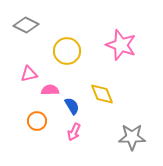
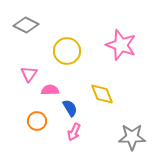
pink triangle: rotated 42 degrees counterclockwise
blue semicircle: moved 2 px left, 2 px down
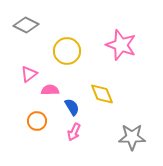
pink triangle: rotated 18 degrees clockwise
blue semicircle: moved 2 px right, 1 px up
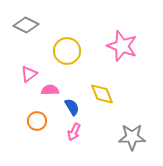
pink star: moved 1 px right, 1 px down
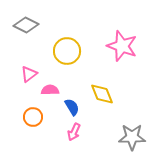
orange circle: moved 4 px left, 4 px up
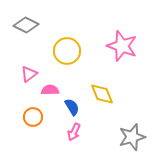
gray star: rotated 16 degrees counterclockwise
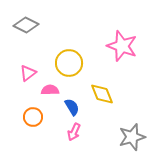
yellow circle: moved 2 px right, 12 px down
pink triangle: moved 1 px left, 1 px up
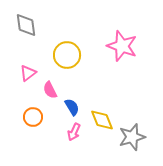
gray diamond: rotated 55 degrees clockwise
yellow circle: moved 2 px left, 8 px up
pink semicircle: rotated 114 degrees counterclockwise
yellow diamond: moved 26 px down
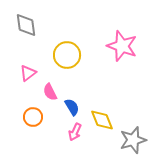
pink semicircle: moved 2 px down
pink arrow: moved 1 px right
gray star: moved 1 px right, 3 px down
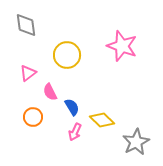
yellow diamond: rotated 25 degrees counterclockwise
gray star: moved 3 px right, 2 px down; rotated 12 degrees counterclockwise
